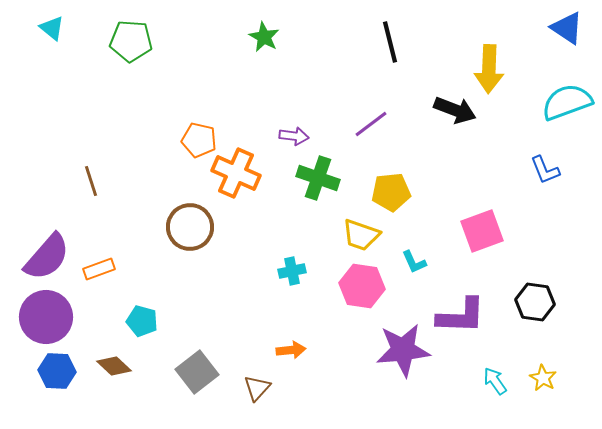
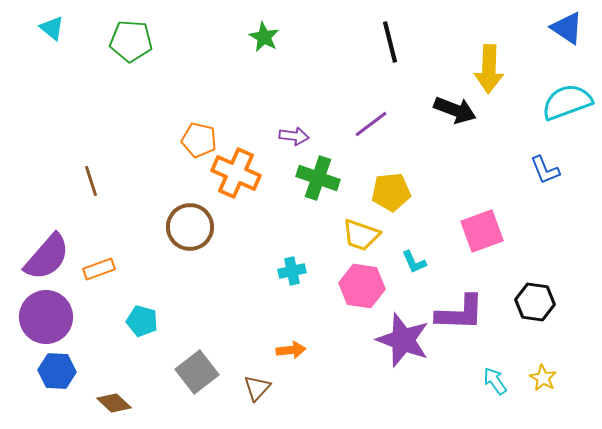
purple L-shape: moved 1 px left, 3 px up
purple star: moved 10 px up; rotated 26 degrees clockwise
brown diamond: moved 37 px down
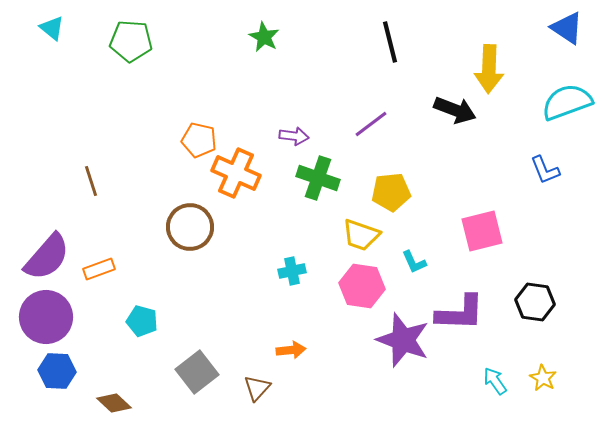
pink square: rotated 6 degrees clockwise
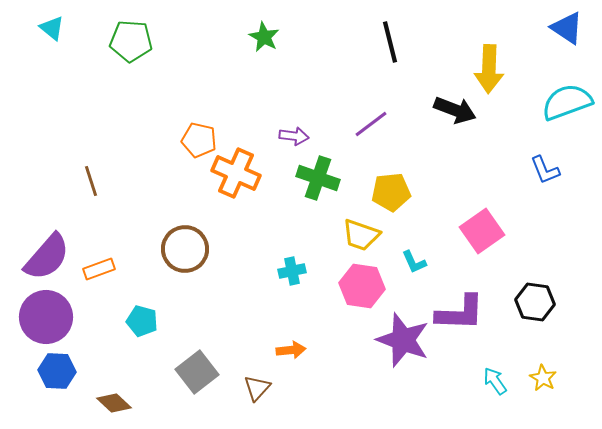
brown circle: moved 5 px left, 22 px down
pink square: rotated 21 degrees counterclockwise
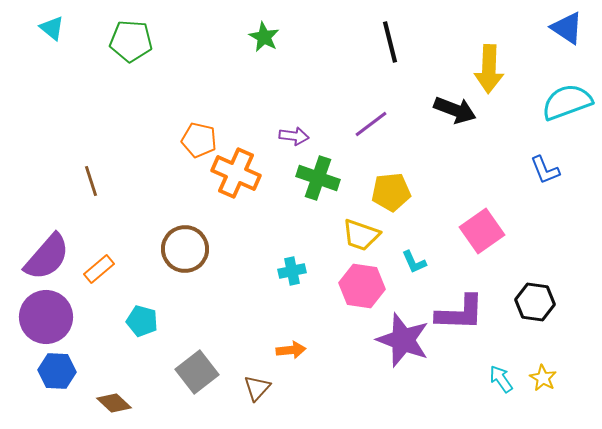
orange rectangle: rotated 20 degrees counterclockwise
cyan arrow: moved 6 px right, 2 px up
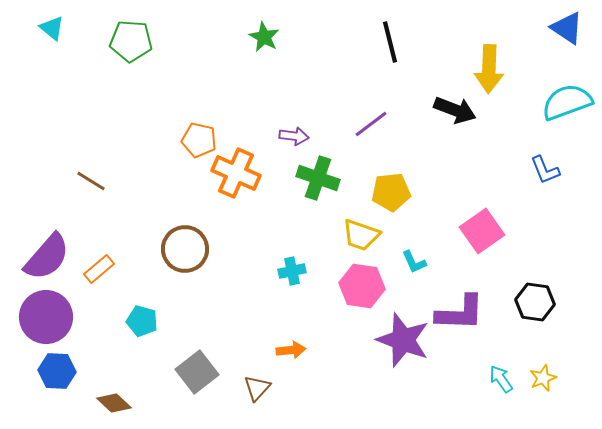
brown line: rotated 40 degrees counterclockwise
yellow star: rotated 20 degrees clockwise
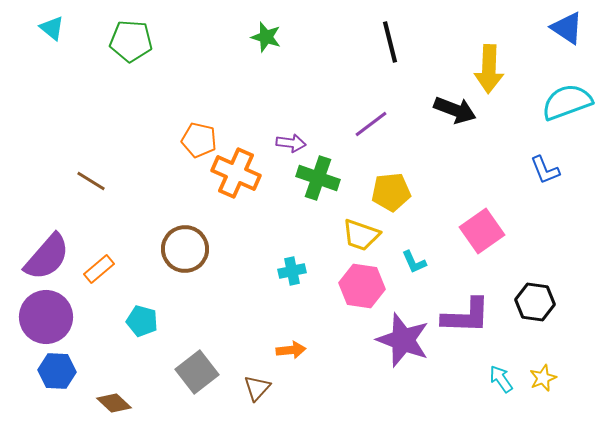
green star: moved 2 px right; rotated 12 degrees counterclockwise
purple arrow: moved 3 px left, 7 px down
purple L-shape: moved 6 px right, 3 px down
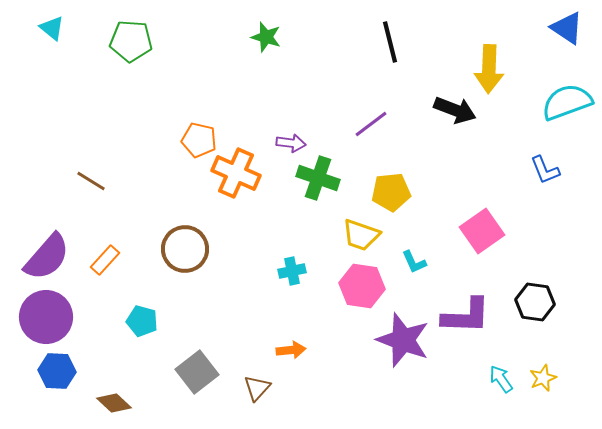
orange rectangle: moved 6 px right, 9 px up; rotated 8 degrees counterclockwise
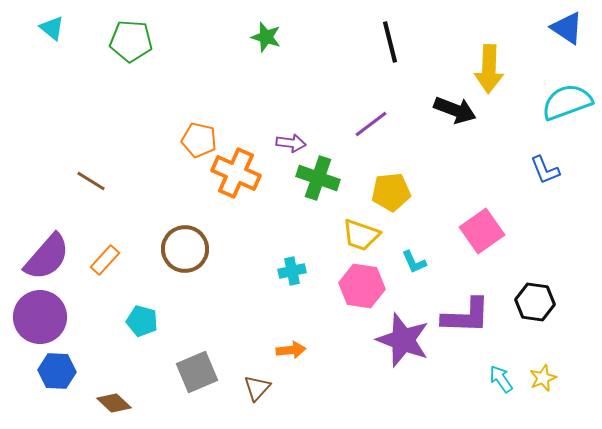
purple circle: moved 6 px left
gray square: rotated 15 degrees clockwise
